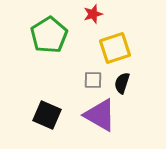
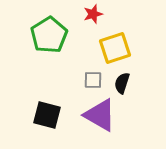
black square: rotated 8 degrees counterclockwise
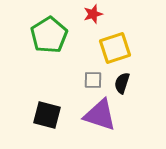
purple triangle: rotated 12 degrees counterclockwise
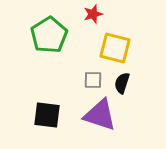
yellow square: rotated 32 degrees clockwise
black square: rotated 8 degrees counterclockwise
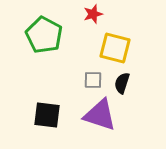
green pentagon: moved 5 px left; rotated 12 degrees counterclockwise
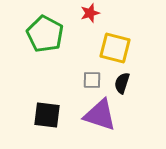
red star: moved 3 px left, 1 px up
green pentagon: moved 1 px right, 1 px up
gray square: moved 1 px left
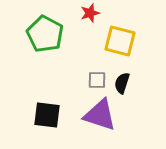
yellow square: moved 5 px right, 7 px up
gray square: moved 5 px right
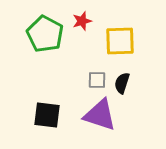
red star: moved 8 px left, 8 px down
yellow square: rotated 16 degrees counterclockwise
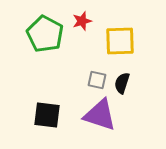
gray square: rotated 12 degrees clockwise
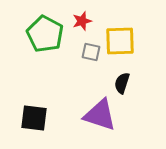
gray square: moved 6 px left, 28 px up
black square: moved 13 px left, 3 px down
